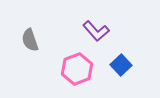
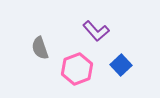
gray semicircle: moved 10 px right, 8 px down
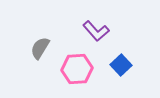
gray semicircle: rotated 50 degrees clockwise
pink hexagon: rotated 16 degrees clockwise
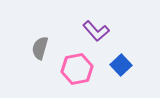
gray semicircle: rotated 15 degrees counterclockwise
pink hexagon: rotated 8 degrees counterclockwise
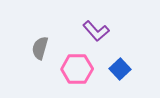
blue square: moved 1 px left, 4 px down
pink hexagon: rotated 12 degrees clockwise
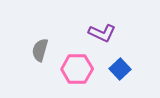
purple L-shape: moved 6 px right, 2 px down; rotated 24 degrees counterclockwise
gray semicircle: moved 2 px down
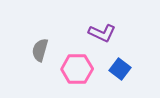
blue square: rotated 10 degrees counterclockwise
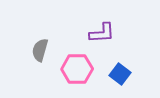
purple L-shape: rotated 28 degrees counterclockwise
blue square: moved 5 px down
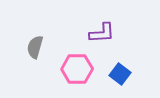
gray semicircle: moved 5 px left, 3 px up
